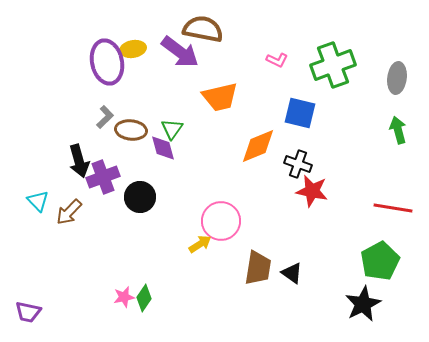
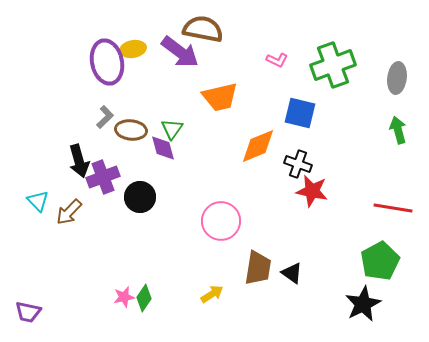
yellow arrow: moved 12 px right, 50 px down
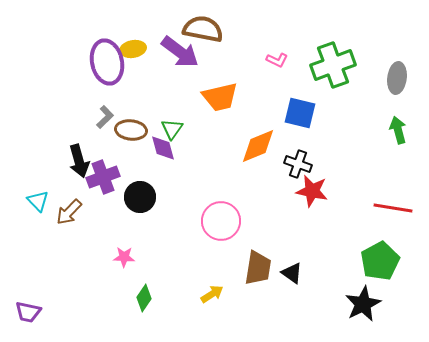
pink star: moved 40 px up; rotated 15 degrees clockwise
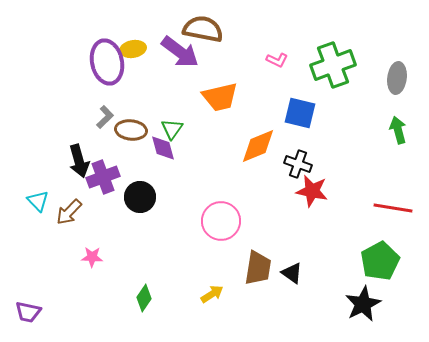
pink star: moved 32 px left
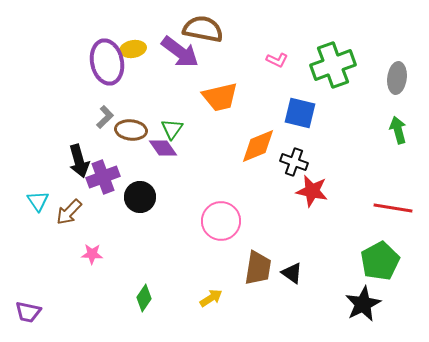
purple diamond: rotated 20 degrees counterclockwise
black cross: moved 4 px left, 2 px up
cyan triangle: rotated 10 degrees clockwise
pink star: moved 3 px up
yellow arrow: moved 1 px left, 4 px down
